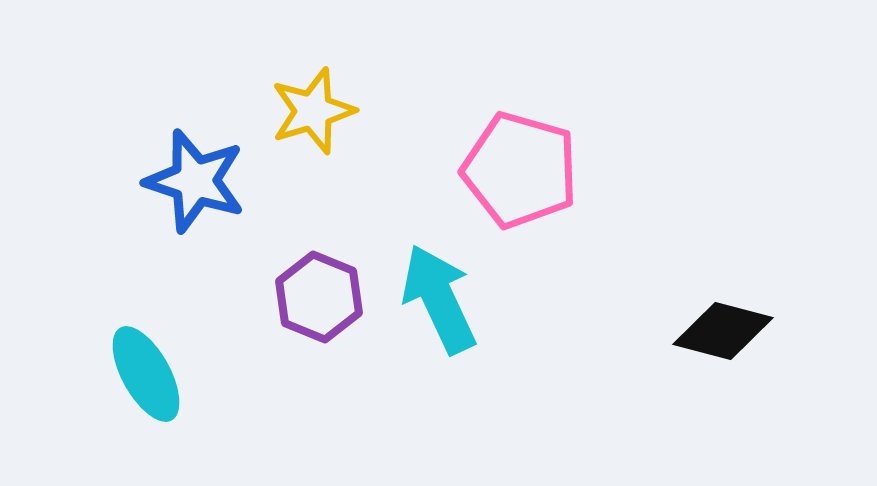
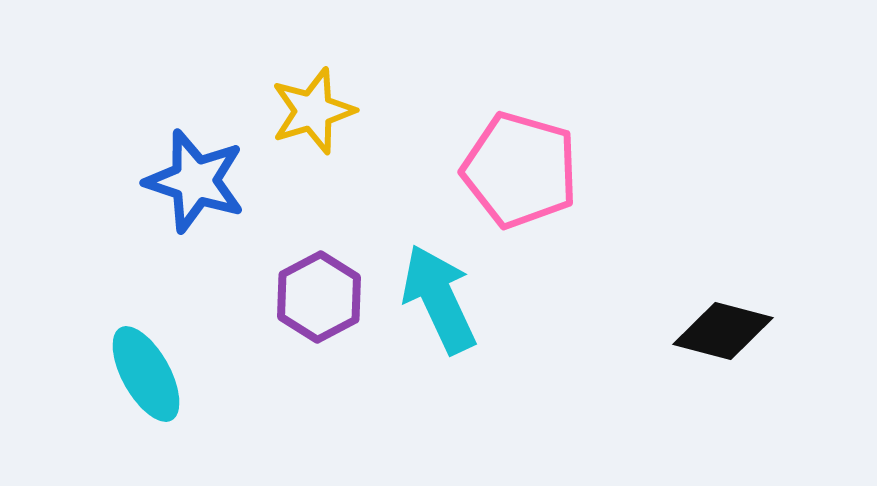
purple hexagon: rotated 10 degrees clockwise
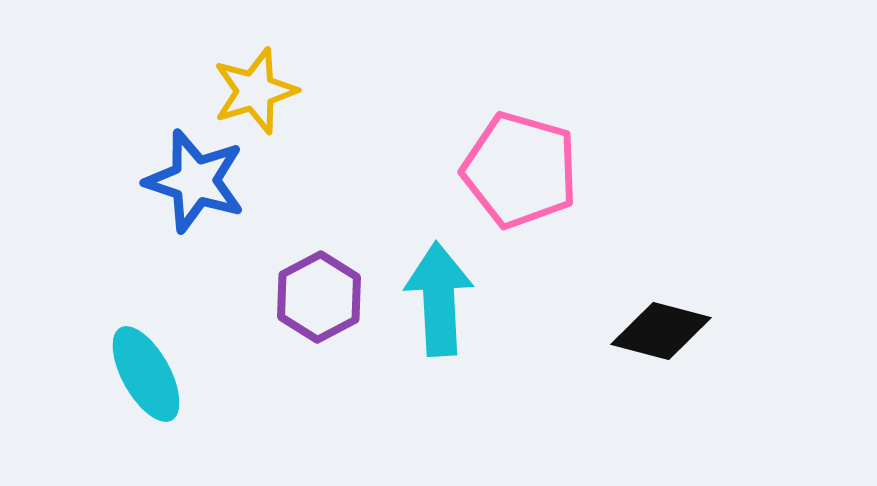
yellow star: moved 58 px left, 20 px up
cyan arrow: rotated 22 degrees clockwise
black diamond: moved 62 px left
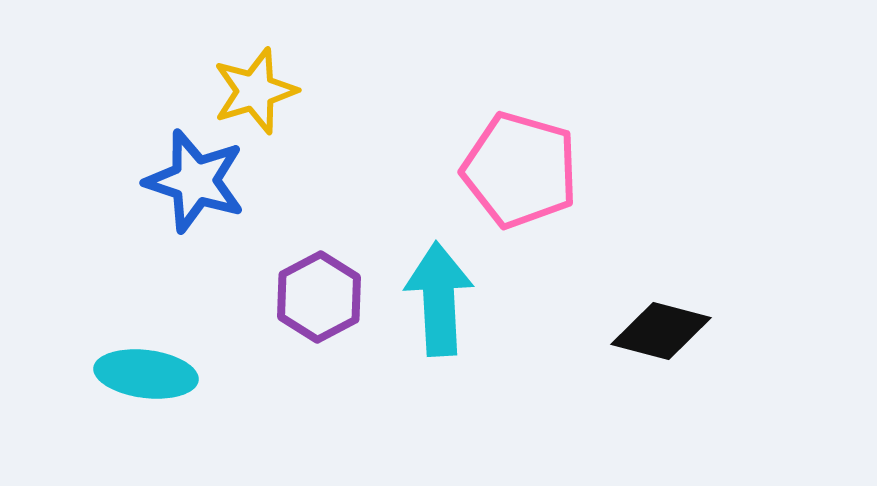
cyan ellipse: rotated 54 degrees counterclockwise
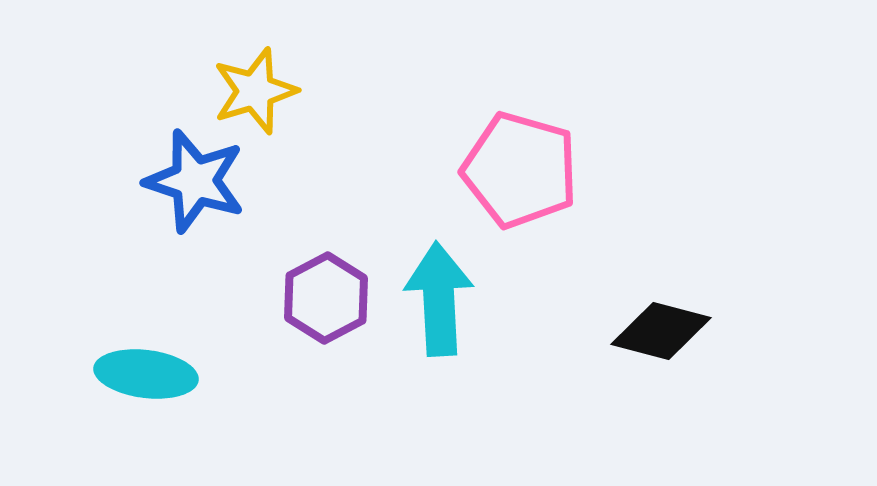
purple hexagon: moved 7 px right, 1 px down
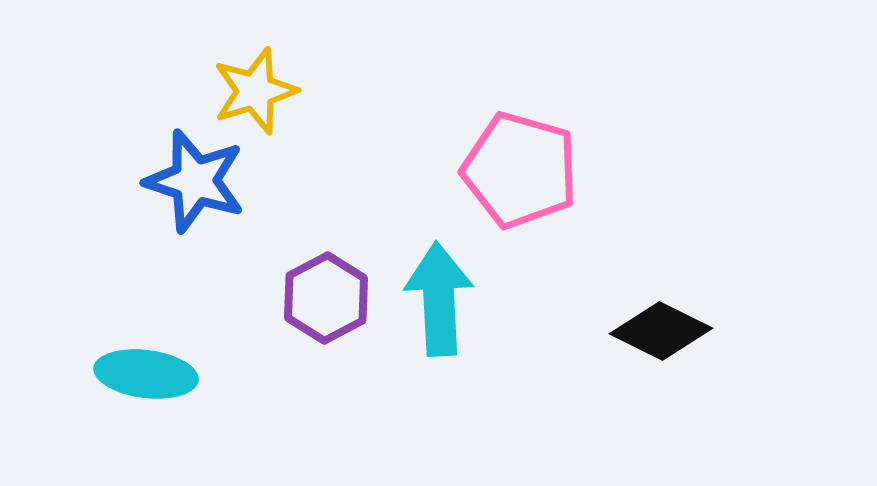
black diamond: rotated 12 degrees clockwise
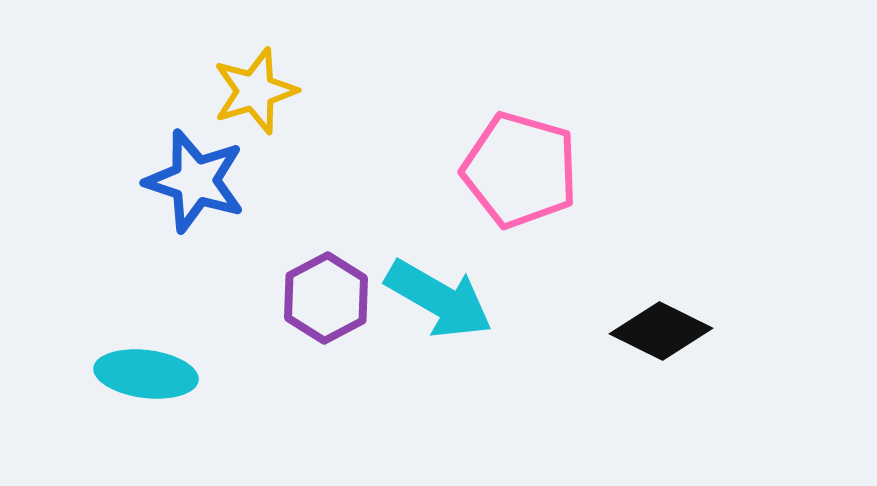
cyan arrow: rotated 123 degrees clockwise
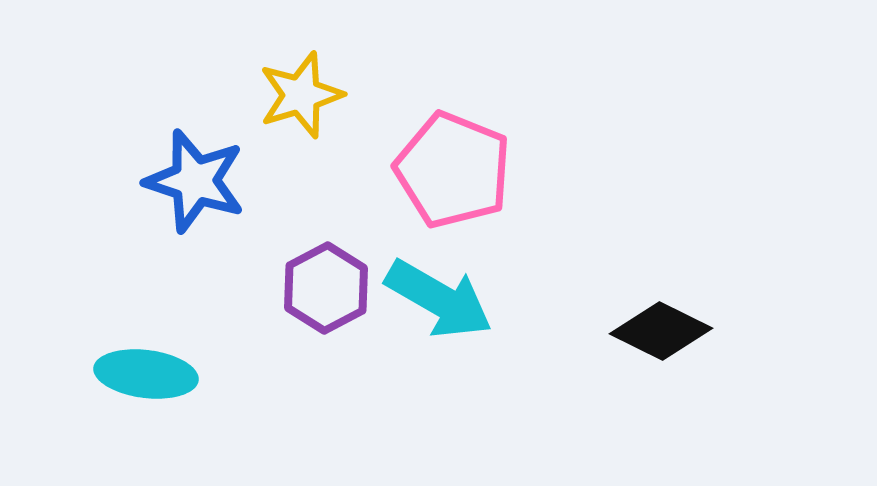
yellow star: moved 46 px right, 4 px down
pink pentagon: moved 67 px left; rotated 6 degrees clockwise
purple hexagon: moved 10 px up
